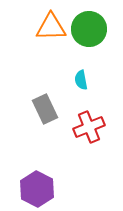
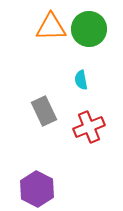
gray rectangle: moved 1 px left, 2 px down
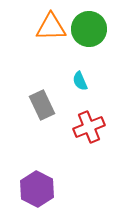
cyan semicircle: moved 1 px left, 1 px down; rotated 12 degrees counterclockwise
gray rectangle: moved 2 px left, 6 px up
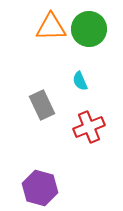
purple hexagon: moved 3 px right, 1 px up; rotated 12 degrees counterclockwise
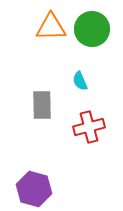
green circle: moved 3 px right
gray rectangle: rotated 24 degrees clockwise
red cross: rotated 8 degrees clockwise
purple hexagon: moved 6 px left, 1 px down
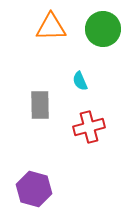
green circle: moved 11 px right
gray rectangle: moved 2 px left
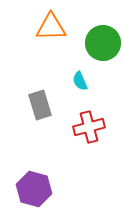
green circle: moved 14 px down
gray rectangle: rotated 16 degrees counterclockwise
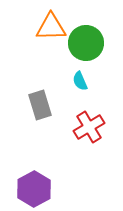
green circle: moved 17 px left
red cross: rotated 16 degrees counterclockwise
purple hexagon: rotated 16 degrees clockwise
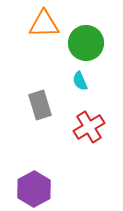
orange triangle: moved 7 px left, 3 px up
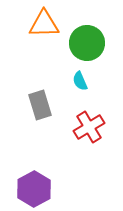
green circle: moved 1 px right
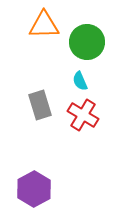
orange triangle: moved 1 px down
green circle: moved 1 px up
red cross: moved 6 px left, 12 px up; rotated 28 degrees counterclockwise
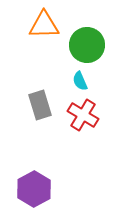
green circle: moved 3 px down
